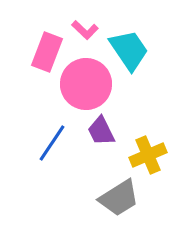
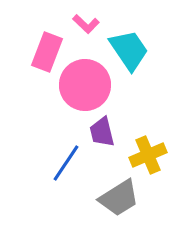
pink L-shape: moved 1 px right, 6 px up
pink circle: moved 1 px left, 1 px down
purple trapezoid: moved 1 px right, 1 px down; rotated 12 degrees clockwise
blue line: moved 14 px right, 20 px down
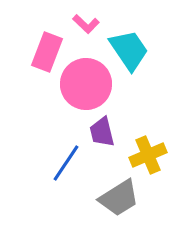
pink circle: moved 1 px right, 1 px up
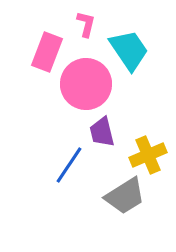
pink L-shape: rotated 120 degrees counterclockwise
blue line: moved 3 px right, 2 px down
gray trapezoid: moved 6 px right, 2 px up
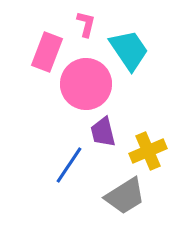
purple trapezoid: moved 1 px right
yellow cross: moved 4 px up
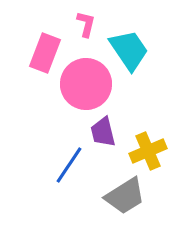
pink rectangle: moved 2 px left, 1 px down
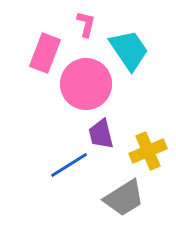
purple trapezoid: moved 2 px left, 2 px down
blue line: rotated 24 degrees clockwise
gray trapezoid: moved 1 px left, 2 px down
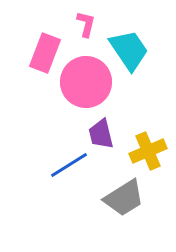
pink circle: moved 2 px up
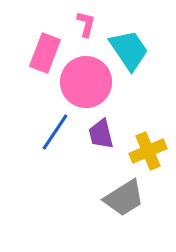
blue line: moved 14 px left, 33 px up; rotated 24 degrees counterclockwise
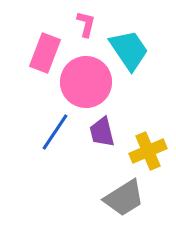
purple trapezoid: moved 1 px right, 2 px up
